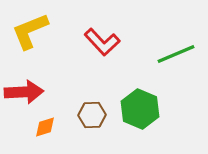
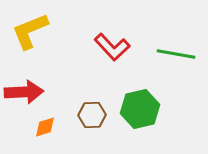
red L-shape: moved 10 px right, 5 px down
green line: rotated 33 degrees clockwise
green hexagon: rotated 24 degrees clockwise
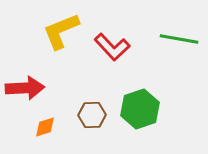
yellow L-shape: moved 31 px right
green line: moved 3 px right, 15 px up
red arrow: moved 1 px right, 4 px up
green hexagon: rotated 6 degrees counterclockwise
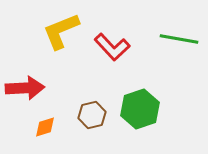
brown hexagon: rotated 12 degrees counterclockwise
